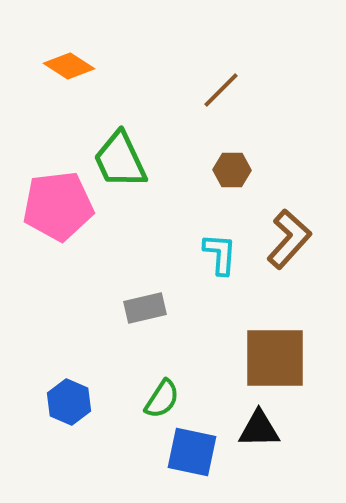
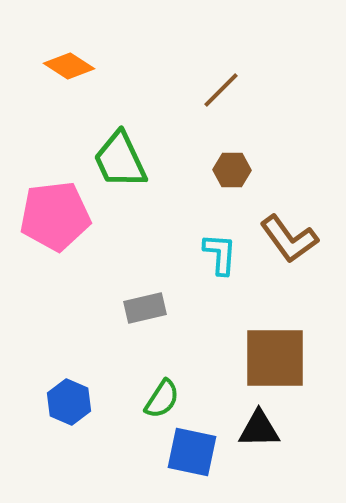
pink pentagon: moved 3 px left, 10 px down
brown L-shape: rotated 102 degrees clockwise
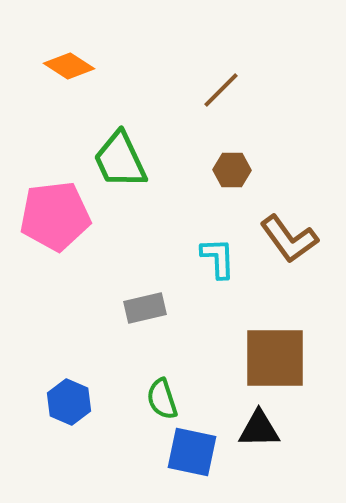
cyan L-shape: moved 2 px left, 4 px down; rotated 6 degrees counterclockwise
green semicircle: rotated 129 degrees clockwise
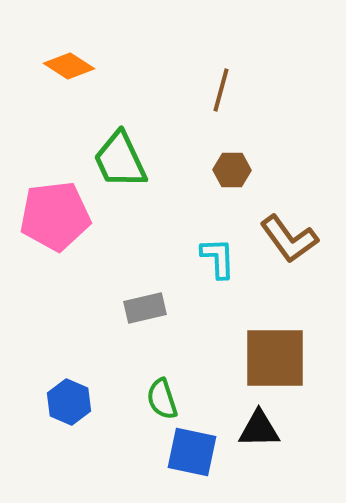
brown line: rotated 30 degrees counterclockwise
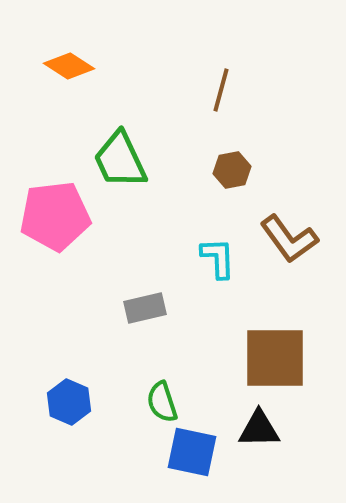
brown hexagon: rotated 12 degrees counterclockwise
green semicircle: moved 3 px down
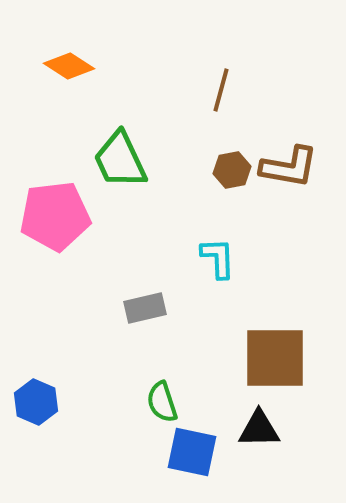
brown L-shape: moved 72 px up; rotated 44 degrees counterclockwise
blue hexagon: moved 33 px left
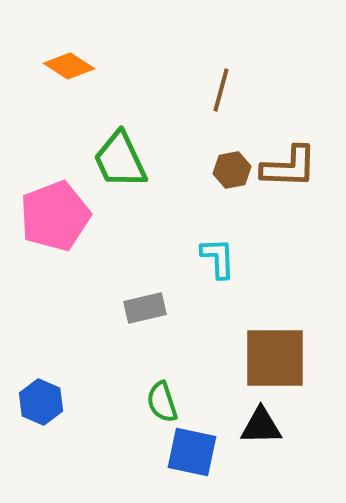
brown L-shape: rotated 8 degrees counterclockwise
pink pentagon: rotated 14 degrees counterclockwise
blue hexagon: moved 5 px right
black triangle: moved 2 px right, 3 px up
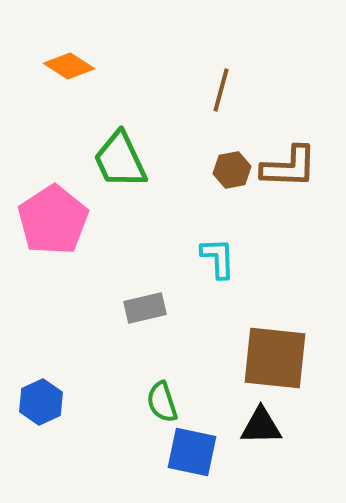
pink pentagon: moved 2 px left, 4 px down; rotated 12 degrees counterclockwise
brown square: rotated 6 degrees clockwise
blue hexagon: rotated 12 degrees clockwise
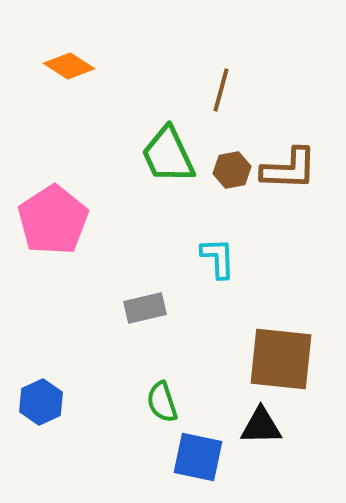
green trapezoid: moved 48 px right, 5 px up
brown L-shape: moved 2 px down
brown square: moved 6 px right, 1 px down
blue square: moved 6 px right, 5 px down
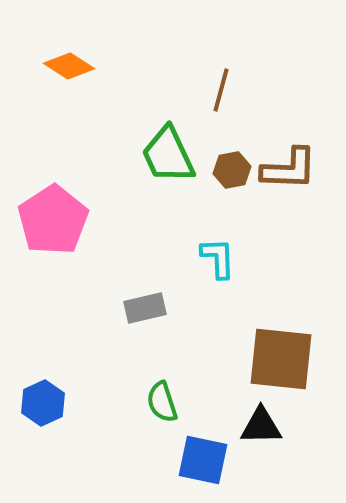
blue hexagon: moved 2 px right, 1 px down
blue square: moved 5 px right, 3 px down
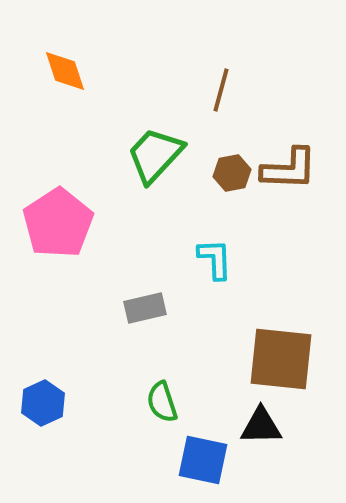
orange diamond: moved 4 px left, 5 px down; rotated 39 degrees clockwise
green trapezoid: moved 13 px left; rotated 68 degrees clockwise
brown hexagon: moved 3 px down
pink pentagon: moved 5 px right, 3 px down
cyan L-shape: moved 3 px left, 1 px down
